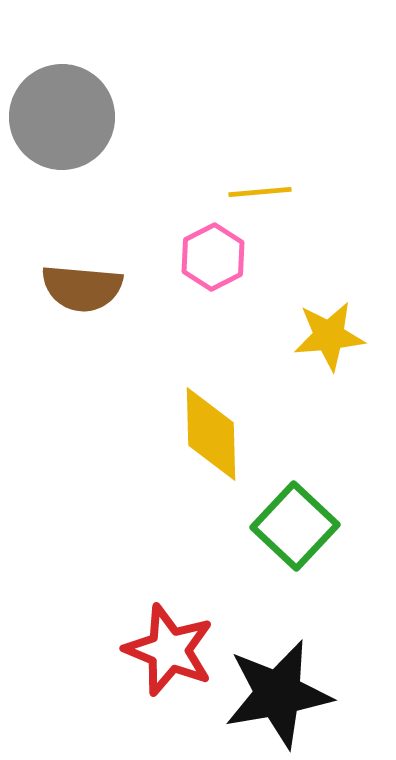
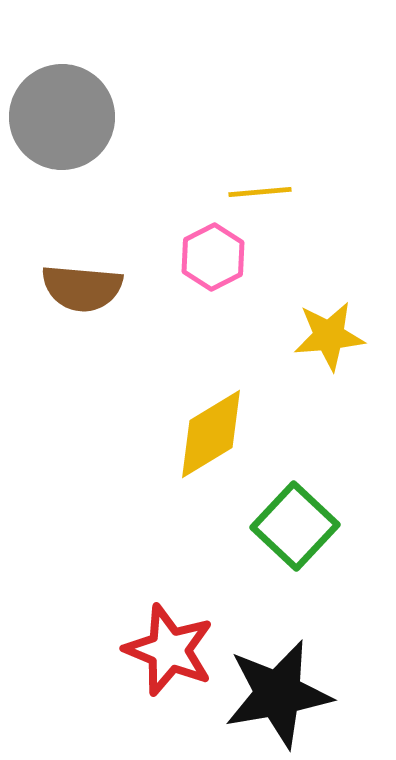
yellow diamond: rotated 60 degrees clockwise
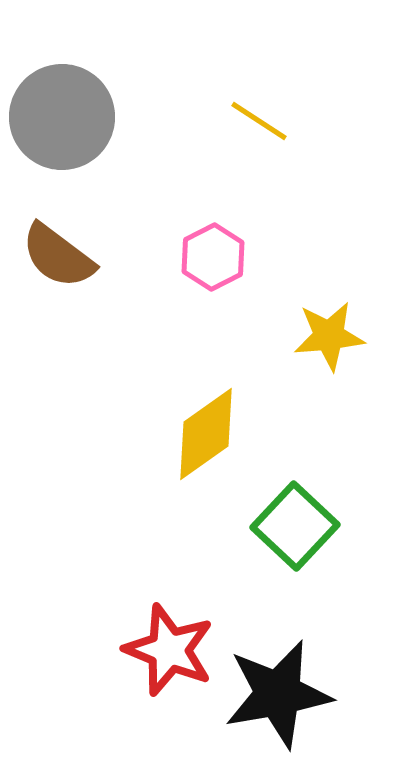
yellow line: moved 1 px left, 71 px up; rotated 38 degrees clockwise
brown semicircle: moved 24 px left, 32 px up; rotated 32 degrees clockwise
yellow diamond: moved 5 px left; rotated 4 degrees counterclockwise
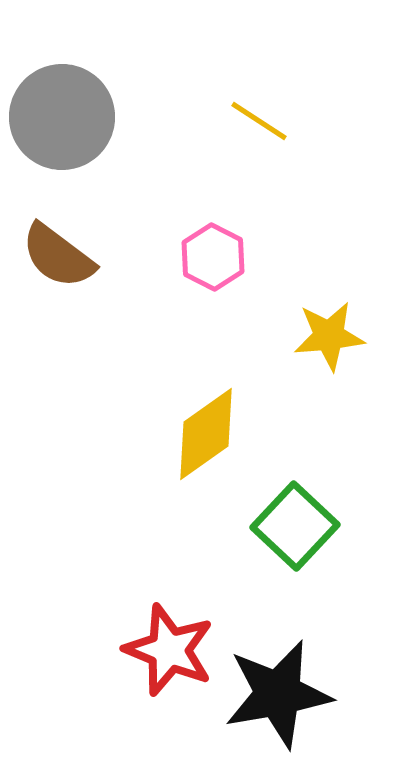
pink hexagon: rotated 6 degrees counterclockwise
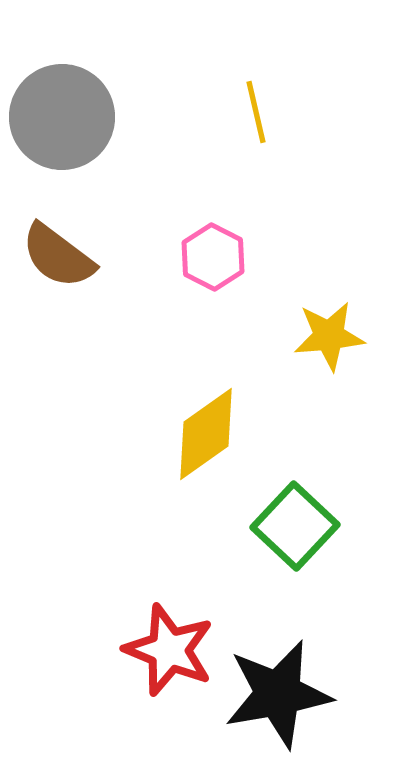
yellow line: moved 3 px left, 9 px up; rotated 44 degrees clockwise
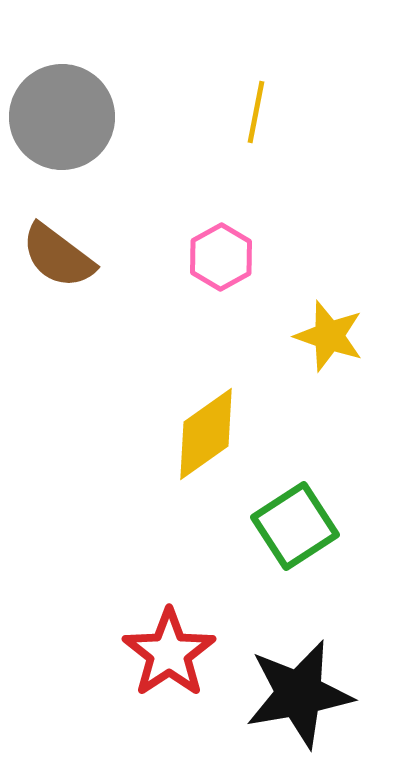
yellow line: rotated 24 degrees clockwise
pink hexagon: moved 8 px right; rotated 4 degrees clockwise
yellow star: rotated 24 degrees clockwise
green square: rotated 14 degrees clockwise
red star: moved 3 px down; rotated 16 degrees clockwise
black star: moved 21 px right
